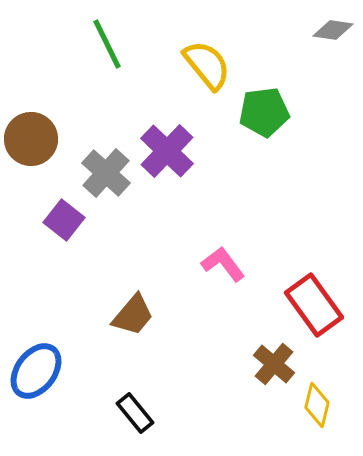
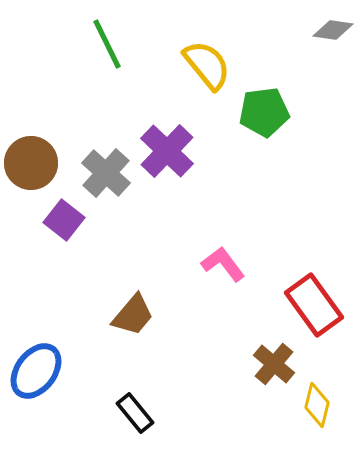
brown circle: moved 24 px down
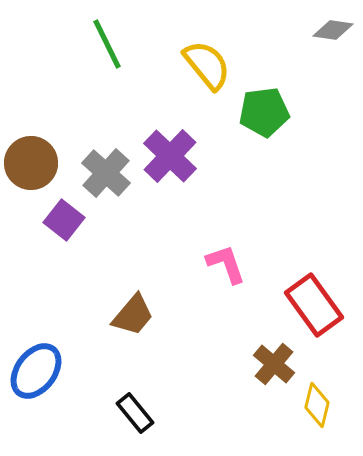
purple cross: moved 3 px right, 5 px down
pink L-shape: moved 3 px right; rotated 18 degrees clockwise
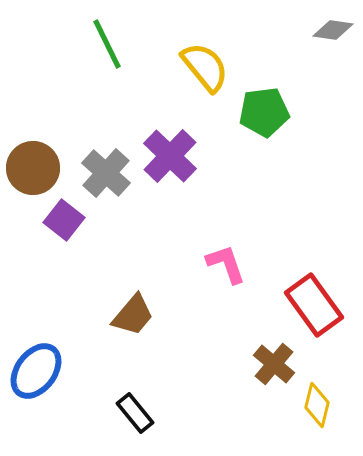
yellow semicircle: moved 2 px left, 2 px down
brown circle: moved 2 px right, 5 px down
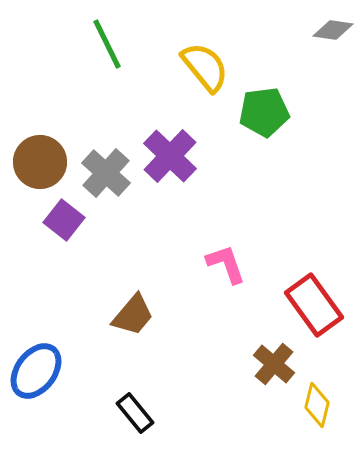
brown circle: moved 7 px right, 6 px up
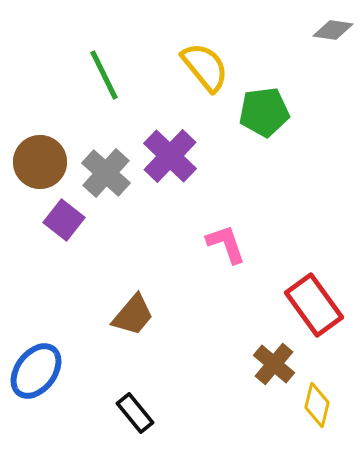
green line: moved 3 px left, 31 px down
pink L-shape: moved 20 px up
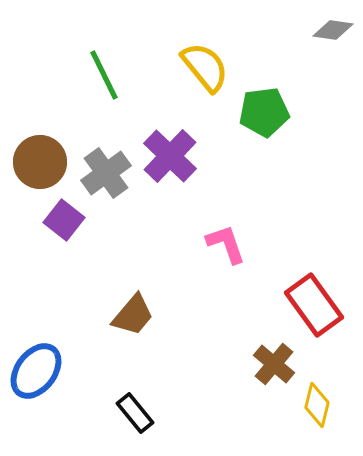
gray cross: rotated 12 degrees clockwise
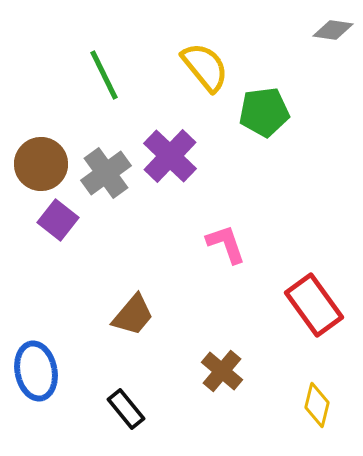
brown circle: moved 1 px right, 2 px down
purple square: moved 6 px left
brown cross: moved 52 px left, 7 px down
blue ellipse: rotated 48 degrees counterclockwise
black rectangle: moved 9 px left, 4 px up
